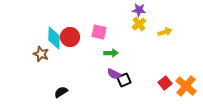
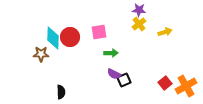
pink square: rotated 21 degrees counterclockwise
cyan diamond: moved 1 px left
brown star: rotated 21 degrees counterclockwise
orange cross: rotated 20 degrees clockwise
black semicircle: rotated 120 degrees clockwise
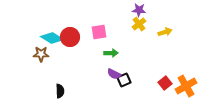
cyan diamond: moved 1 px left; rotated 60 degrees counterclockwise
black semicircle: moved 1 px left, 1 px up
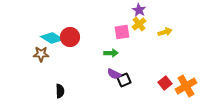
purple star: rotated 24 degrees clockwise
pink square: moved 23 px right
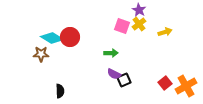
pink square: moved 6 px up; rotated 28 degrees clockwise
